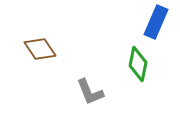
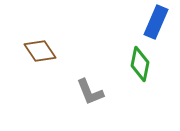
brown diamond: moved 2 px down
green diamond: moved 2 px right
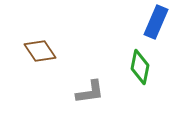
green diamond: moved 3 px down
gray L-shape: rotated 76 degrees counterclockwise
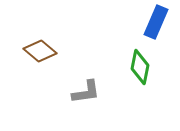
brown diamond: rotated 16 degrees counterclockwise
gray L-shape: moved 4 px left
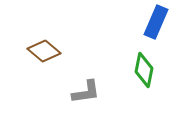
brown diamond: moved 4 px right
green diamond: moved 4 px right, 3 px down
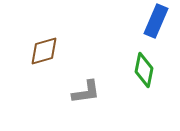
blue rectangle: moved 1 px up
brown diamond: rotated 56 degrees counterclockwise
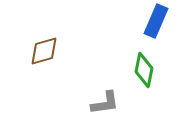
gray L-shape: moved 19 px right, 11 px down
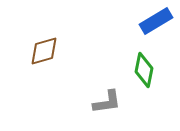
blue rectangle: rotated 36 degrees clockwise
gray L-shape: moved 2 px right, 1 px up
